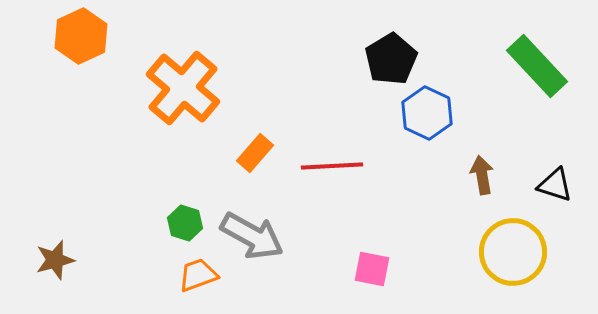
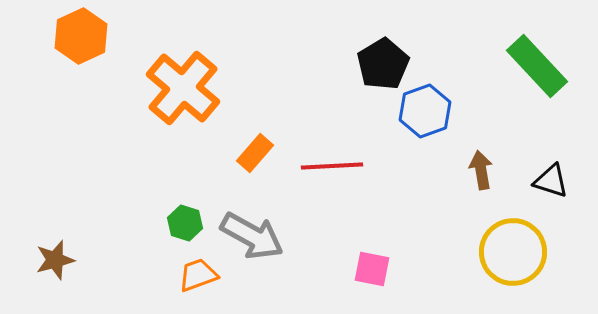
black pentagon: moved 8 px left, 5 px down
blue hexagon: moved 2 px left, 2 px up; rotated 15 degrees clockwise
brown arrow: moved 1 px left, 5 px up
black triangle: moved 4 px left, 4 px up
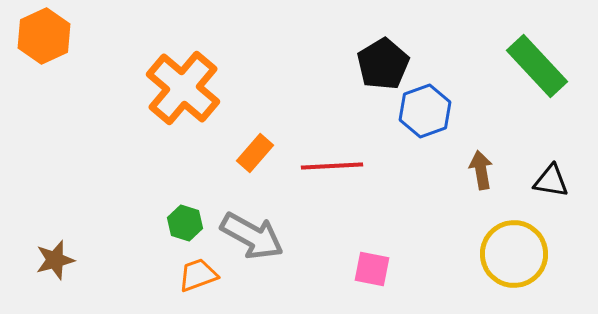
orange hexagon: moved 37 px left
black triangle: rotated 9 degrees counterclockwise
yellow circle: moved 1 px right, 2 px down
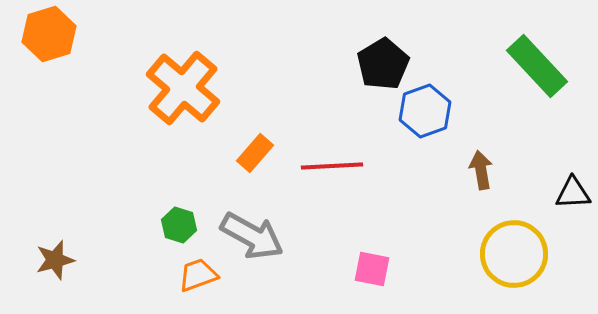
orange hexagon: moved 5 px right, 2 px up; rotated 8 degrees clockwise
black triangle: moved 22 px right, 12 px down; rotated 12 degrees counterclockwise
green hexagon: moved 6 px left, 2 px down
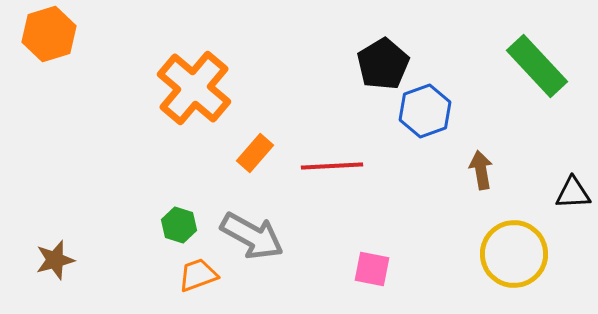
orange cross: moved 11 px right
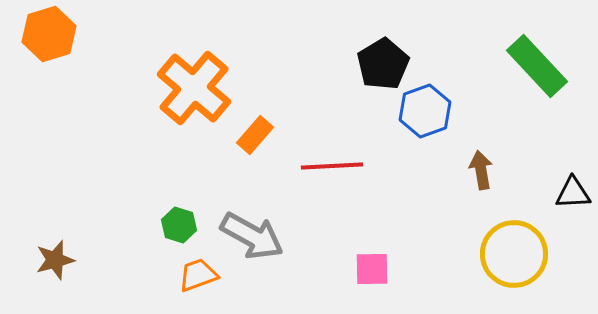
orange rectangle: moved 18 px up
pink square: rotated 12 degrees counterclockwise
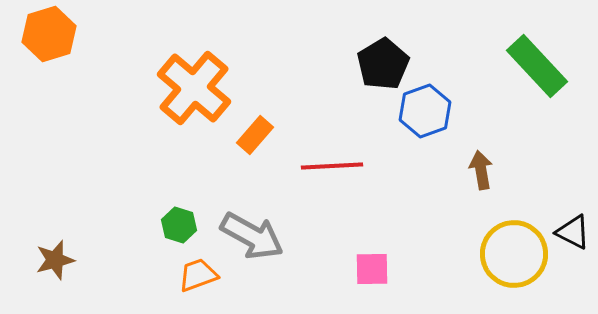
black triangle: moved 39 px down; rotated 30 degrees clockwise
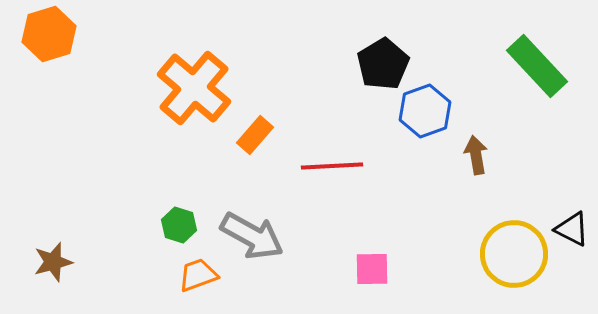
brown arrow: moved 5 px left, 15 px up
black triangle: moved 1 px left, 3 px up
brown star: moved 2 px left, 2 px down
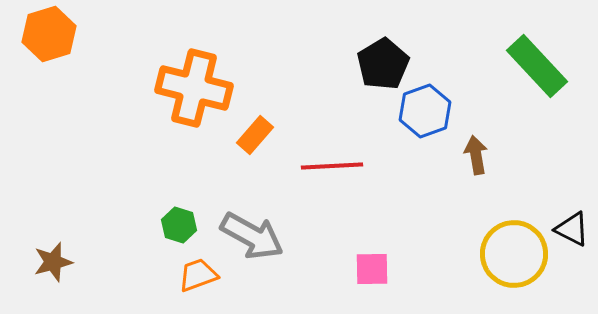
orange cross: rotated 26 degrees counterclockwise
